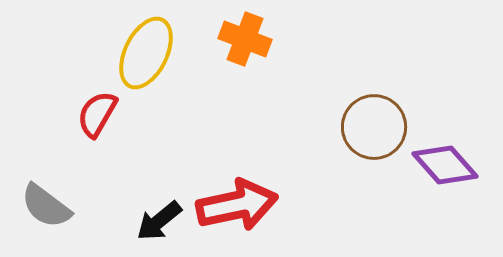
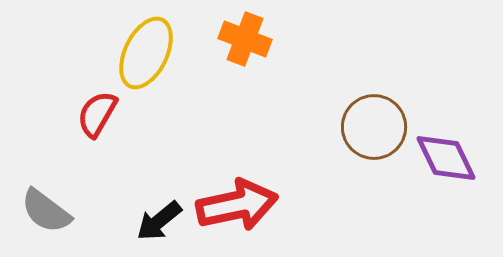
purple diamond: moved 1 px right, 7 px up; rotated 16 degrees clockwise
gray semicircle: moved 5 px down
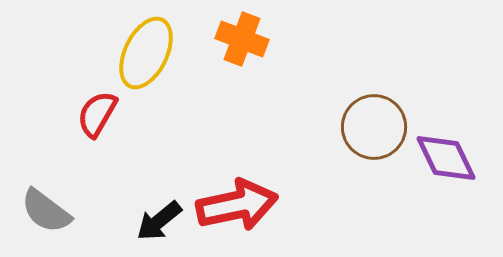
orange cross: moved 3 px left
